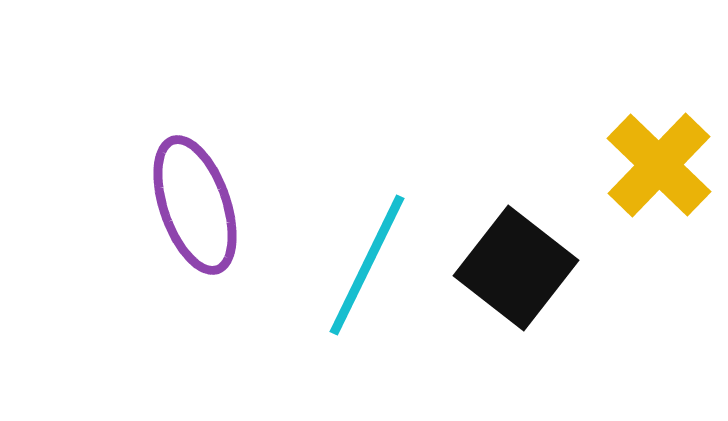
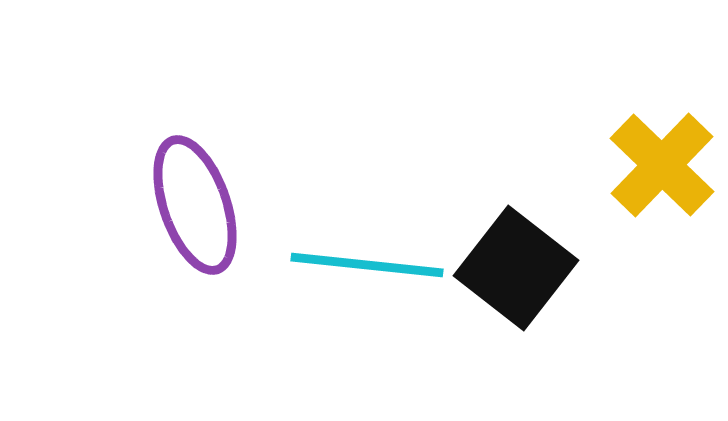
yellow cross: moved 3 px right
cyan line: rotated 70 degrees clockwise
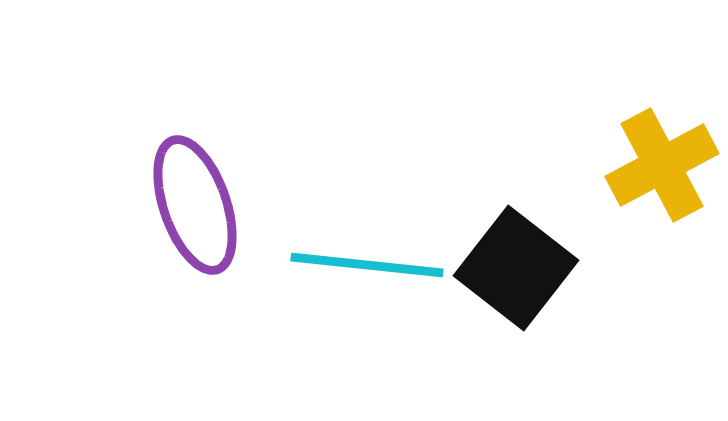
yellow cross: rotated 18 degrees clockwise
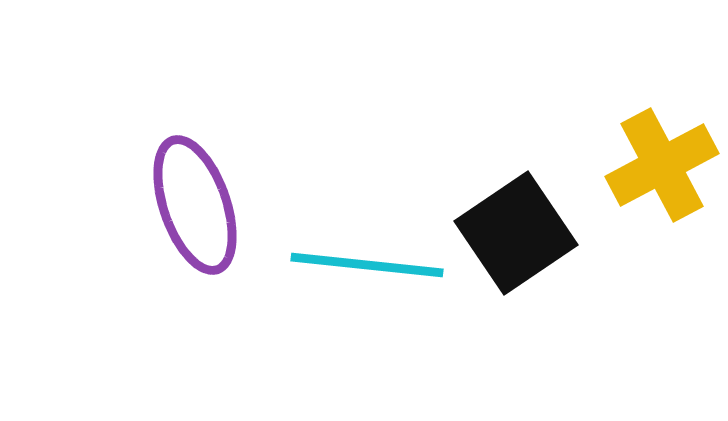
black square: moved 35 px up; rotated 18 degrees clockwise
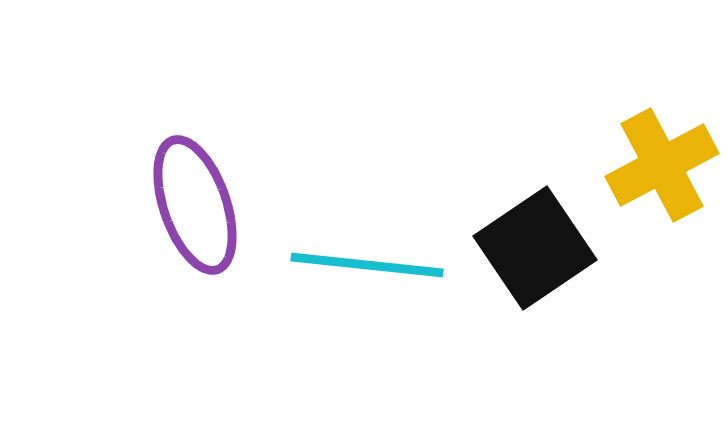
black square: moved 19 px right, 15 px down
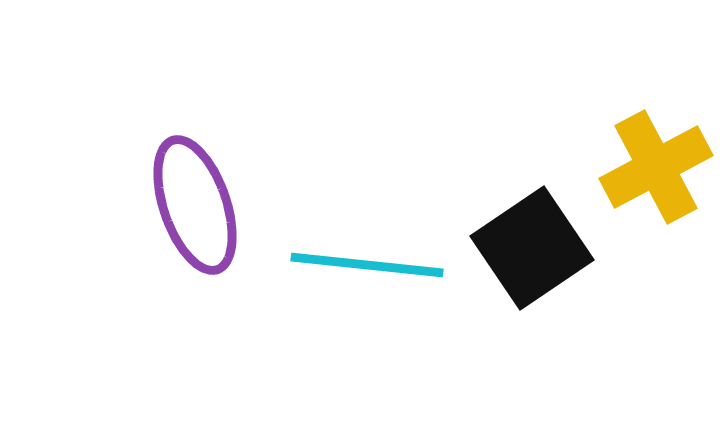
yellow cross: moved 6 px left, 2 px down
black square: moved 3 px left
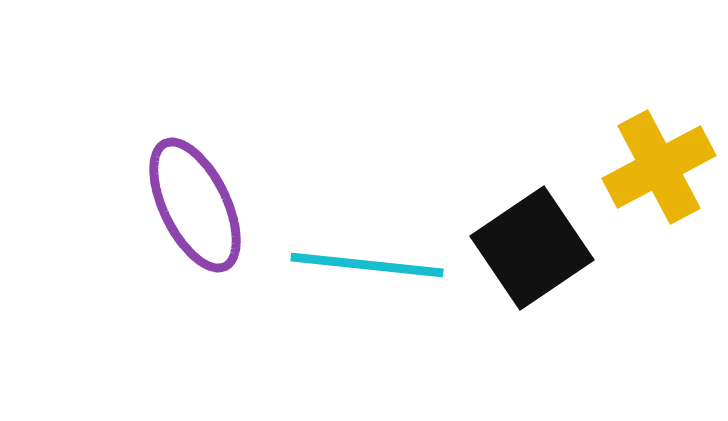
yellow cross: moved 3 px right
purple ellipse: rotated 7 degrees counterclockwise
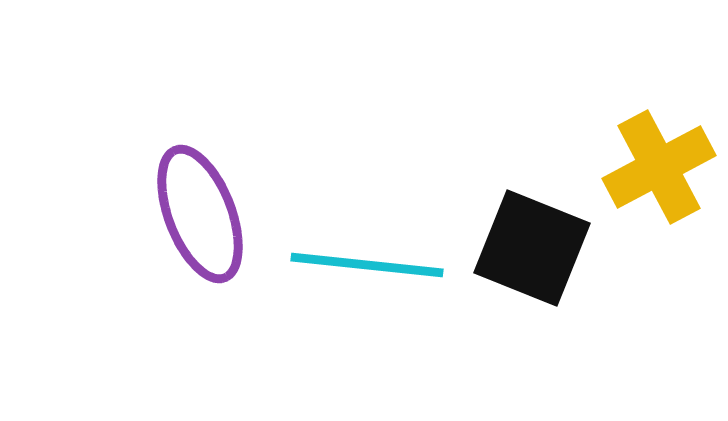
purple ellipse: moved 5 px right, 9 px down; rotated 5 degrees clockwise
black square: rotated 34 degrees counterclockwise
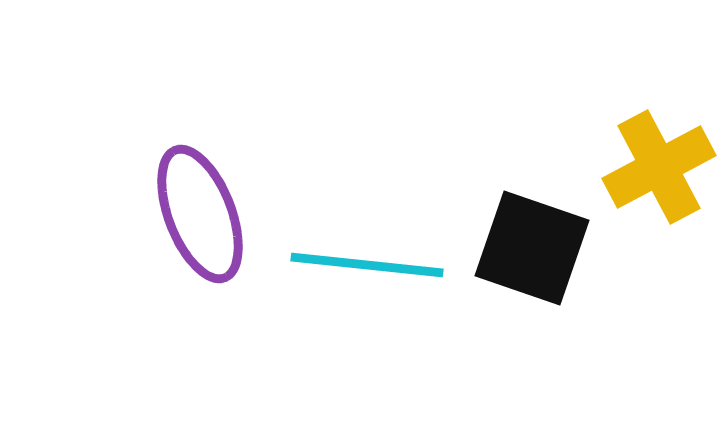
black square: rotated 3 degrees counterclockwise
